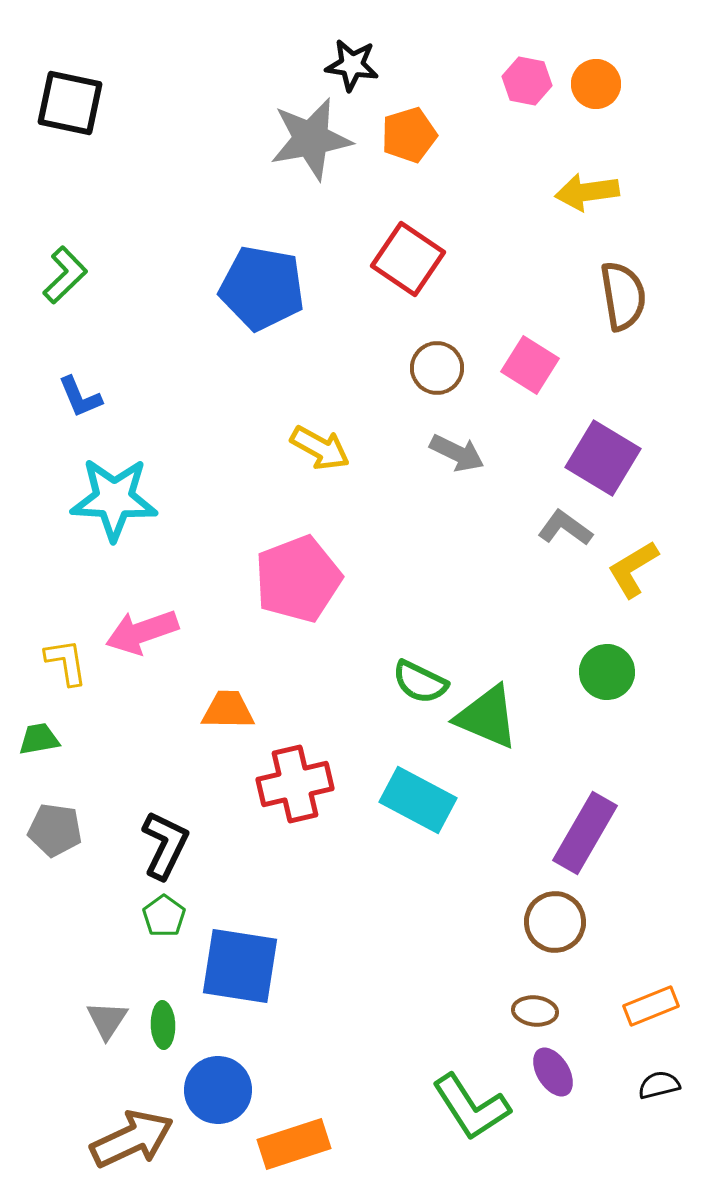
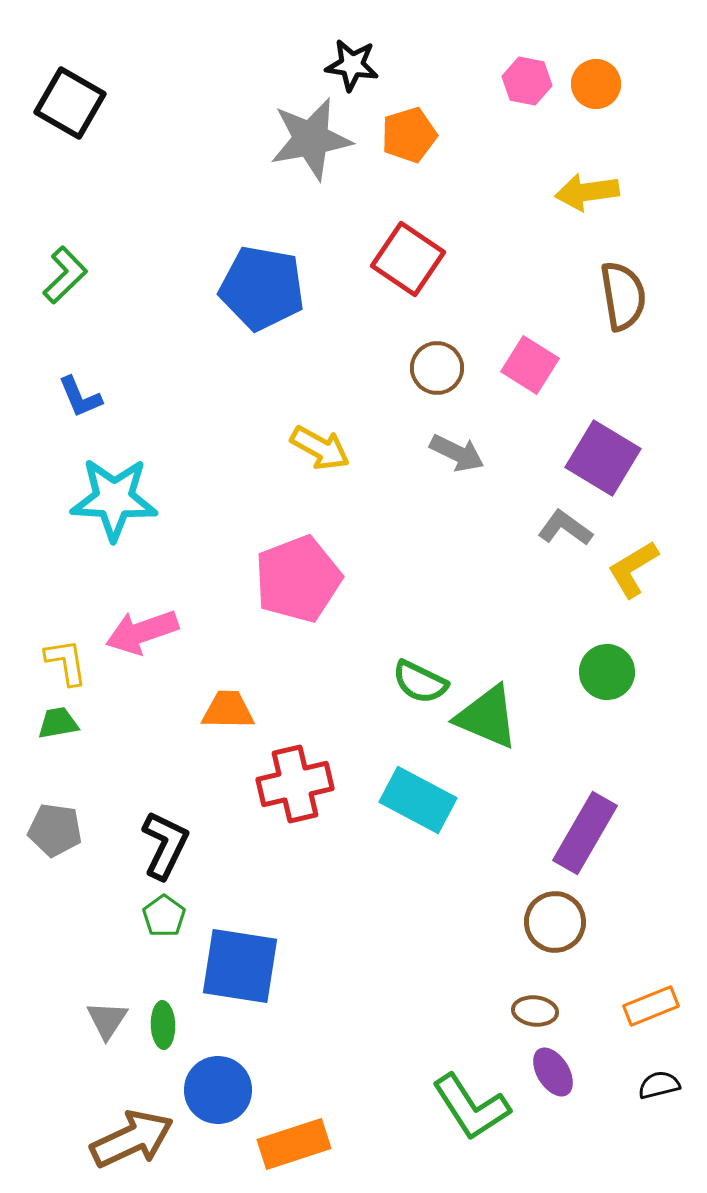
black square at (70, 103): rotated 18 degrees clockwise
green trapezoid at (39, 739): moved 19 px right, 16 px up
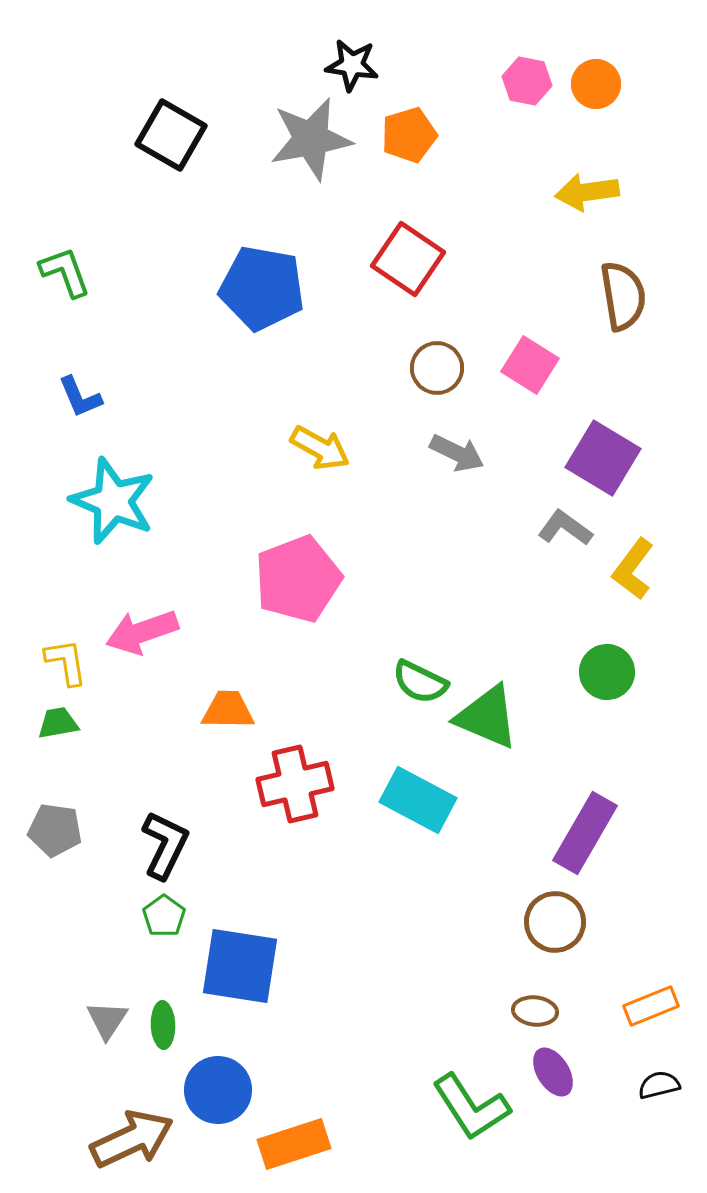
black square at (70, 103): moved 101 px right, 32 px down
green L-shape at (65, 275): moved 3 px up; rotated 66 degrees counterclockwise
cyan star at (114, 499): moved 1 px left, 2 px down; rotated 20 degrees clockwise
yellow L-shape at (633, 569): rotated 22 degrees counterclockwise
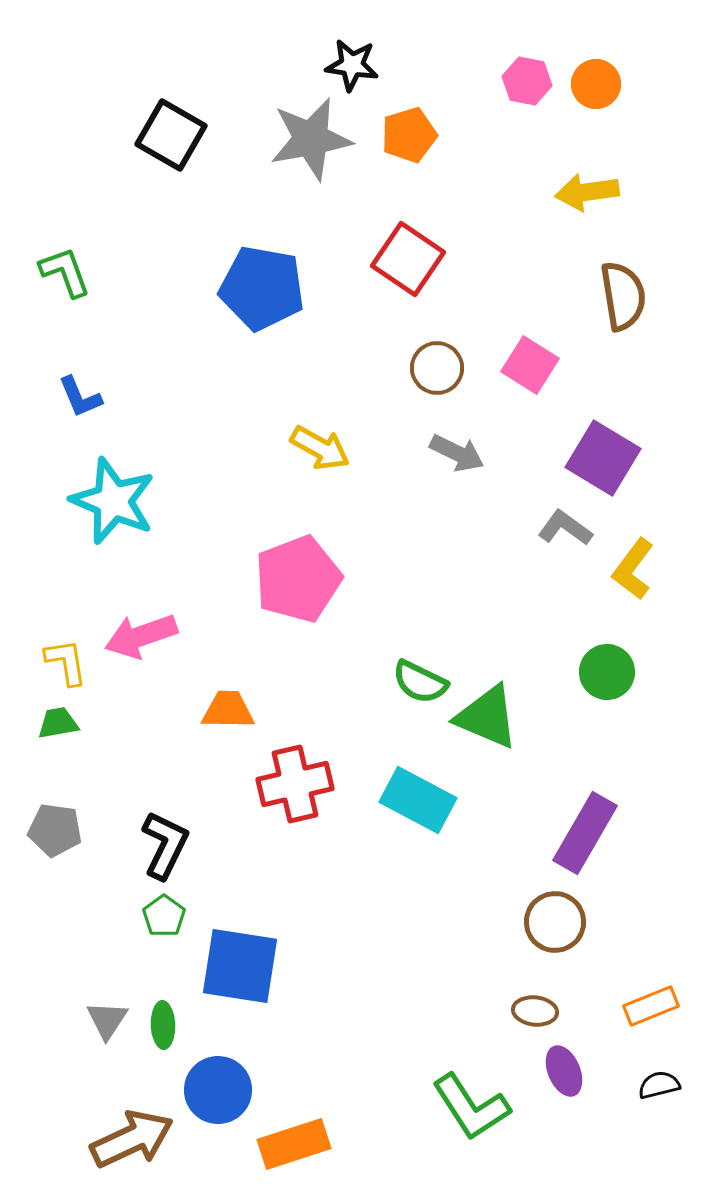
pink arrow at (142, 632): moved 1 px left, 4 px down
purple ellipse at (553, 1072): moved 11 px right, 1 px up; rotated 9 degrees clockwise
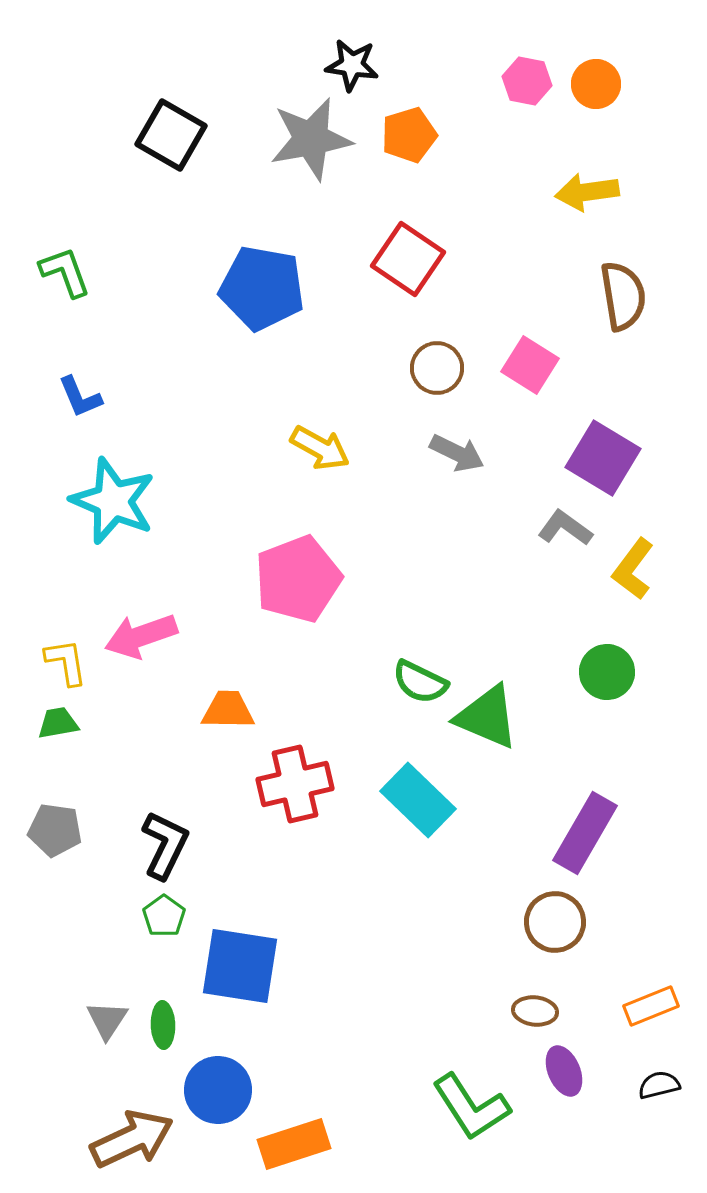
cyan rectangle at (418, 800): rotated 16 degrees clockwise
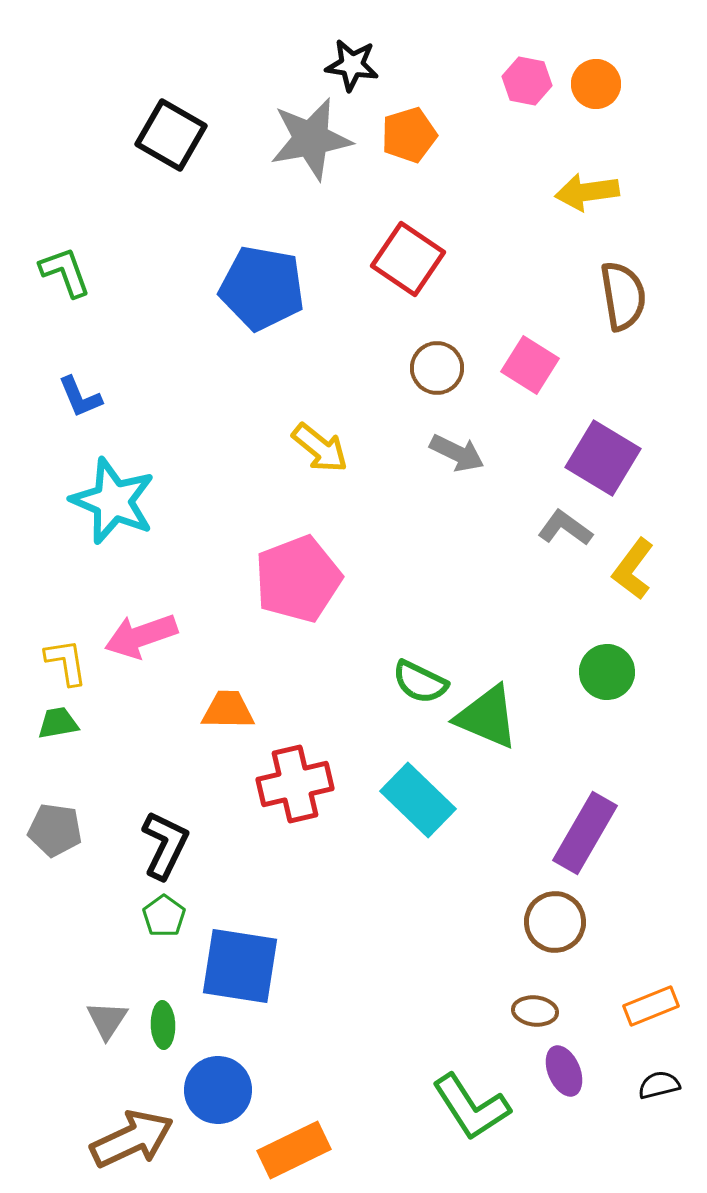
yellow arrow at (320, 448): rotated 10 degrees clockwise
orange rectangle at (294, 1144): moved 6 px down; rotated 8 degrees counterclockwise
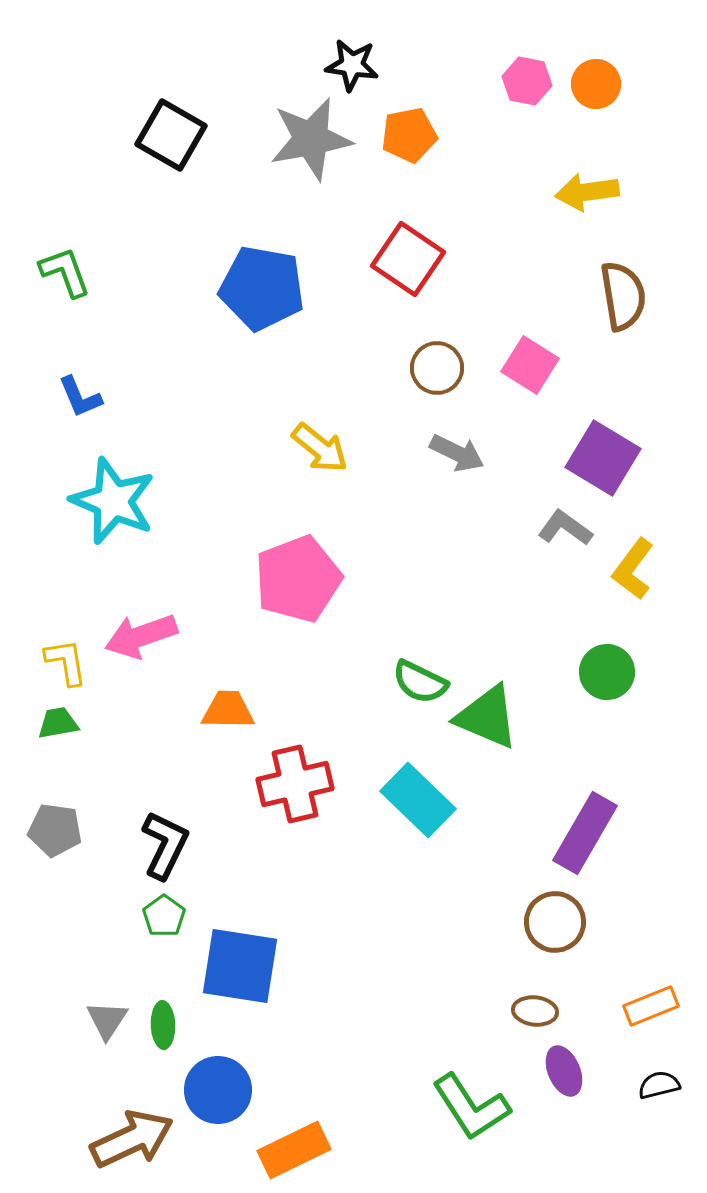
orange pentagon at (409, 135): rotated 6 degrees clockwise
